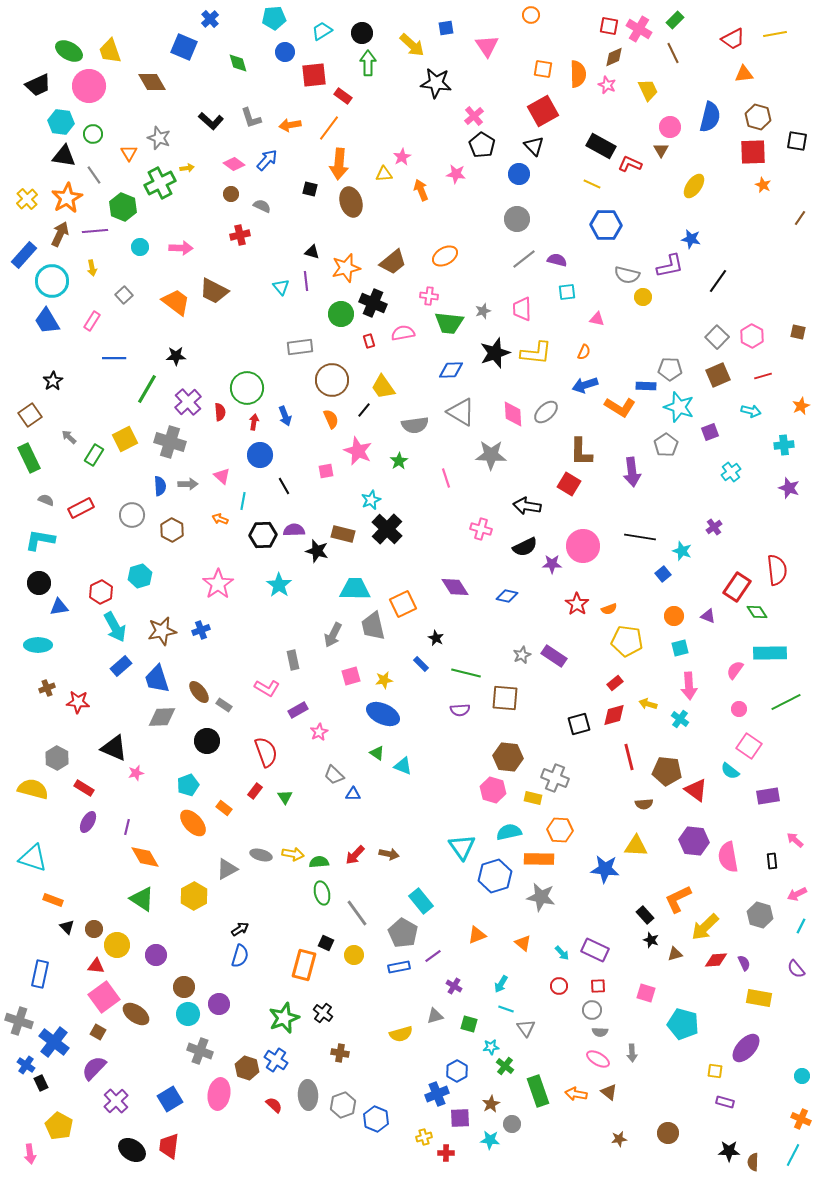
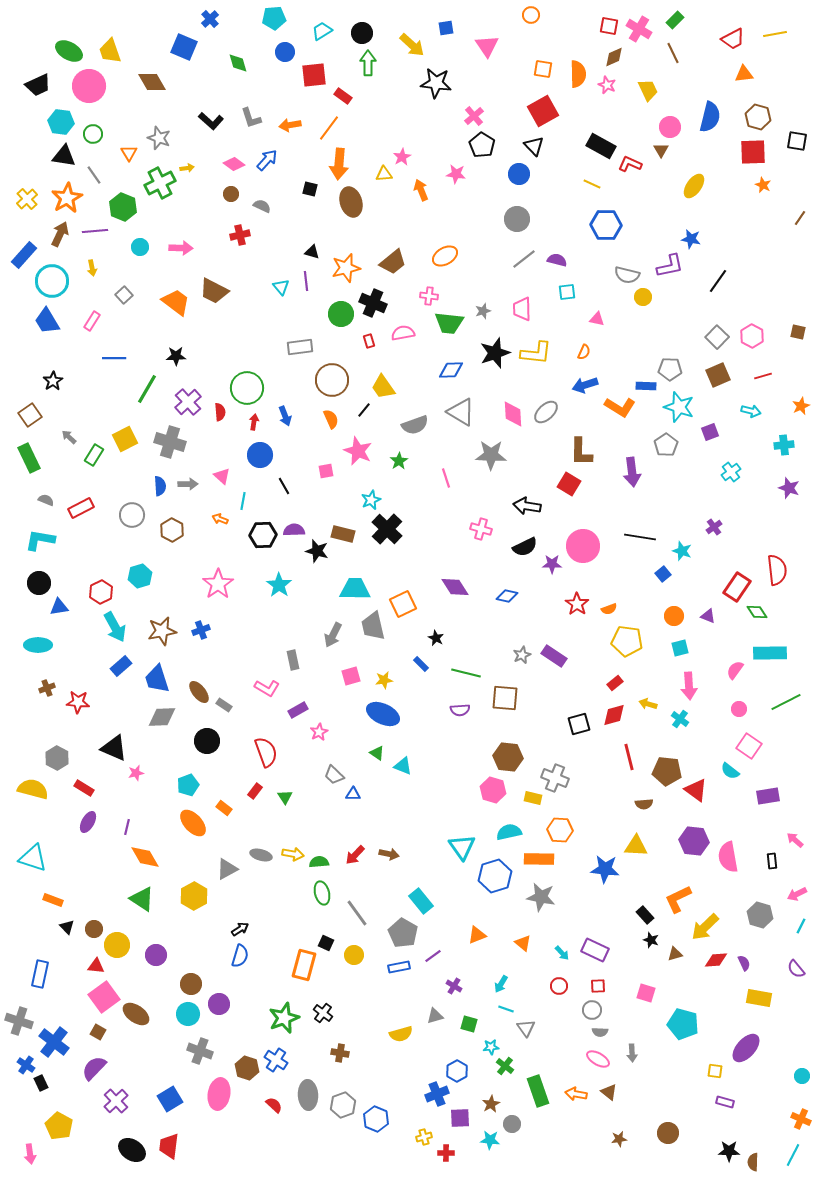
gray semicircle at (415, 425): rotated 12 degrees counterclockwise
brown circle at (184, 987): moved 7 px right, 3 px up
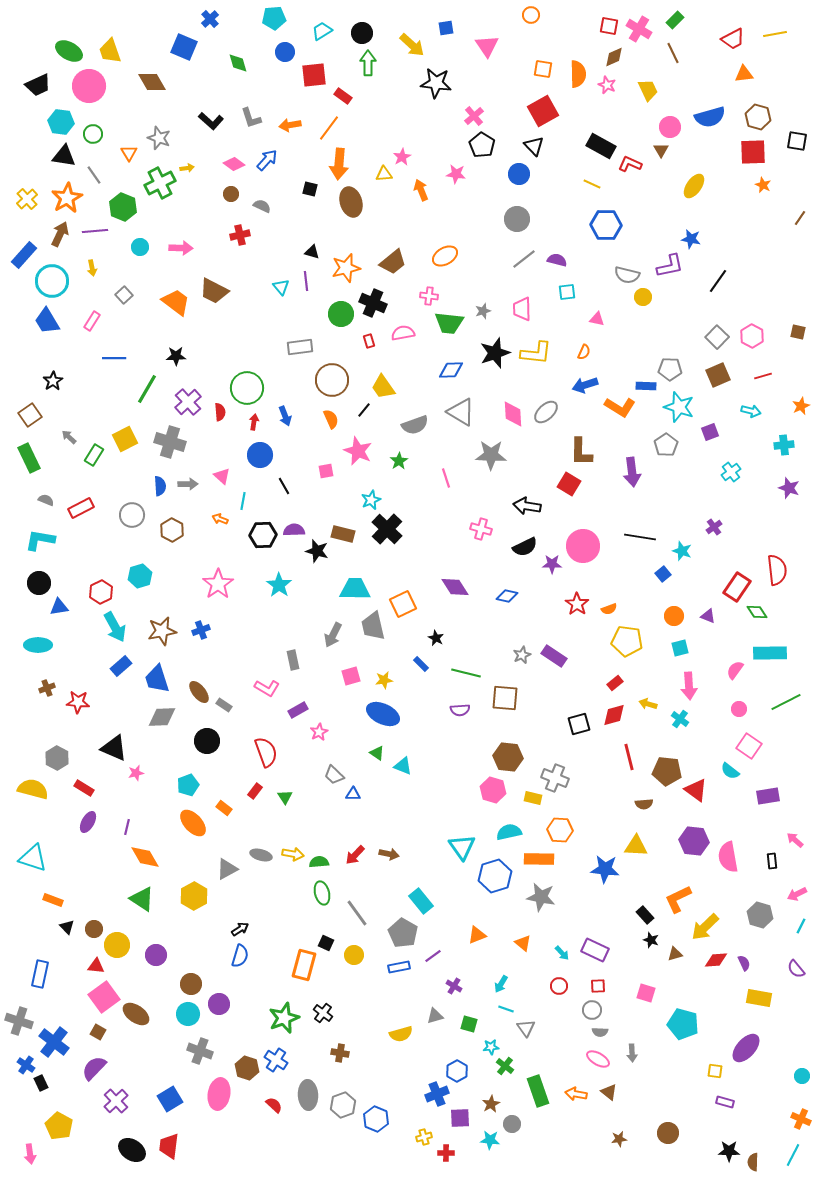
blue semicircle at (710, 117): rotated 60 degrees clockwise
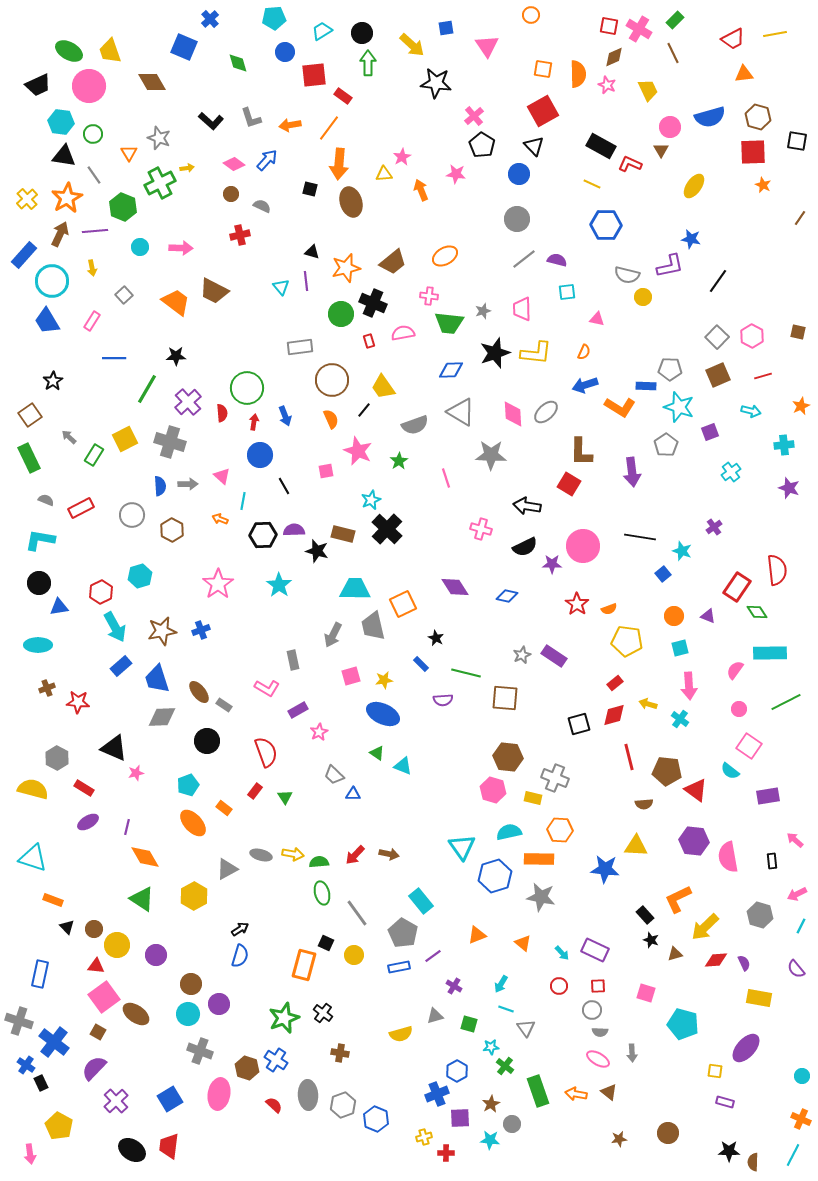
red semicircle at (220, 412): moved 2 px right, 1 px down
purple semicircle at (460, 710): moved 17 px left, 10 px up
purple ellipse at (88, 822): rotated 30 degrees clockwise
